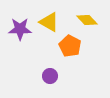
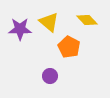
yellow triangle: rotated 10 degrees clockwise
orange pentagon: moved 1 px left, 1 px down
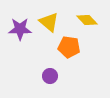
orange pentagon: rotated 20 degrees counterclockwise
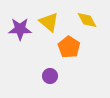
yellow diamond: rotated 15 degrees clockwise
orange pentagon: rotated 25 degrees clockwise
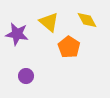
purple star: moved 3 px left, 5 px down; rotated 10 degrees clockwise
purple circle: moved 24 px left
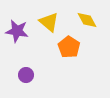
purple star: moved 3 px up
purple circle: moved 1 px up
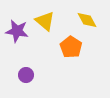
yellow triangle: moved 4 px left, 1 px up
orange pentagon: moved 2 px right
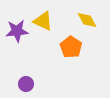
yellow triangle: moved 2 px left; rotated 15 degrees counterclockwise
purple star: rotated 15 degrees counterclockwise
purple circle: moved 9 px down
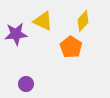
yellow diamond: moved 4 px left, 1 px down; rotated 70 degrees clockwise
purple star: moved 1 px left, 3 px down
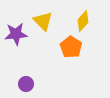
yellow triangle: rotated 20 degrees clockwise
